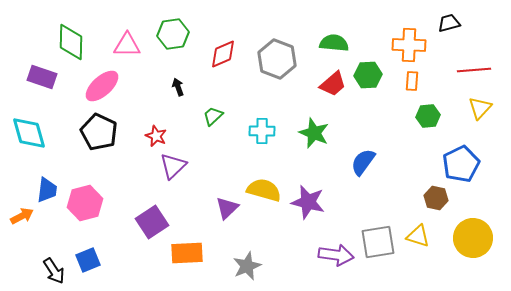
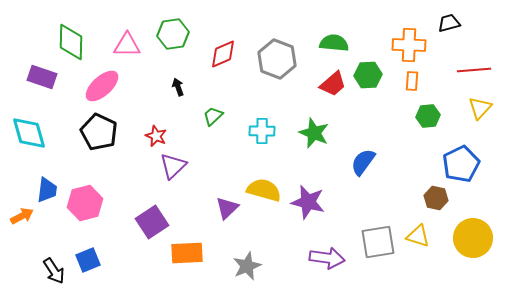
purple arrow at (336, 255): moved 9 px left, 3 px down
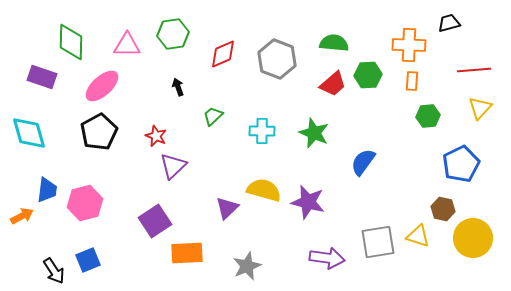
black pentagon at (99, 132): rotated 18 degrees clockwise
brown hexagon at (436, 198): moved 7 px right, 11 px down
purple square at (152, 222): moved 3 px right, 1 px up
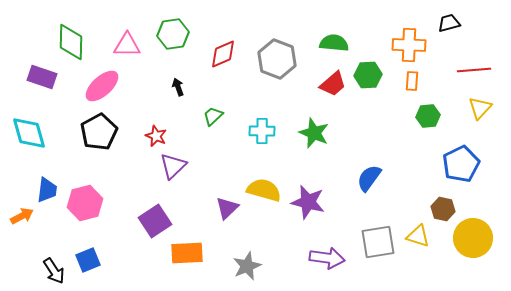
blue semicircle at (363, 162): moved 6 px right, 16 px down
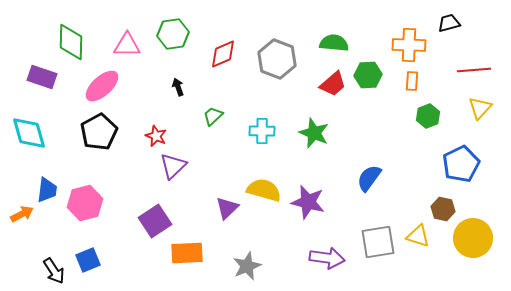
green hexagon at (428, 116): rotated 15 degrees counterclockwise
orange arrow at (22, 216): moved 2 px up
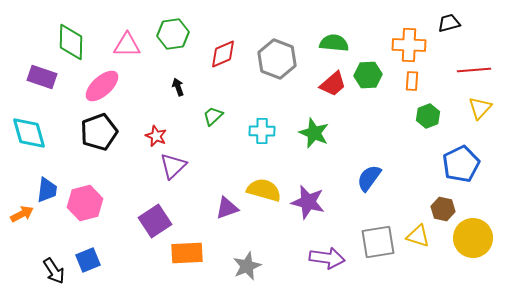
black pentagon at (99, 132): rotated 9 degrees clockwise
purple triangle at (227, 208): rotated 25 degrees clockwise
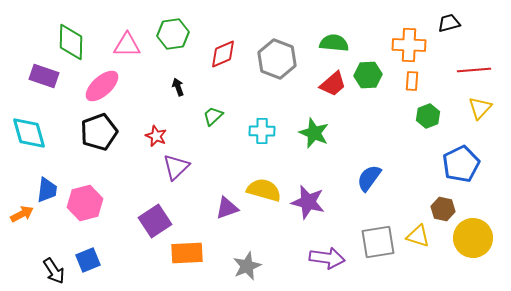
purple rectangle at (42, 77): moved 2 px right, 1 px up
purple triangle at (173, 166): moved 3 px right, 1 px down
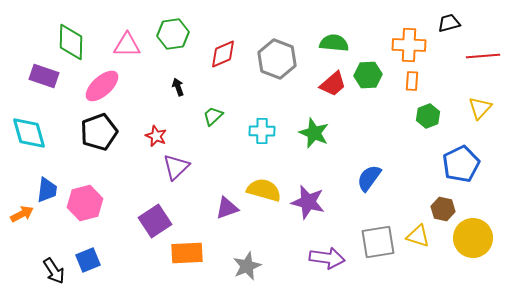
red line at (474, 70): moved 9 px right, 14 px up
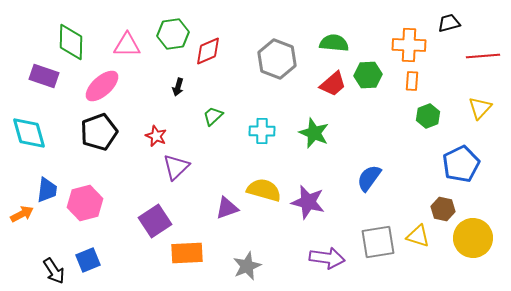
red diamond at (223, 54): moved 15 px left, 3 px up
black arrow at (178, 87): rotated 144 degrees counterclockwise
